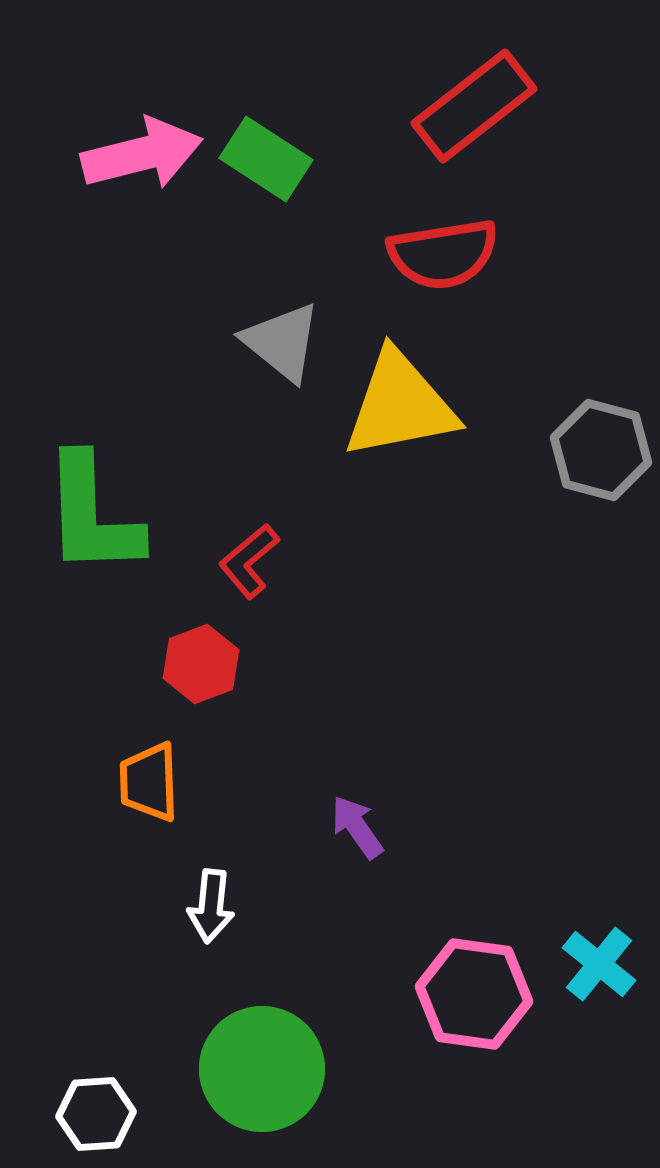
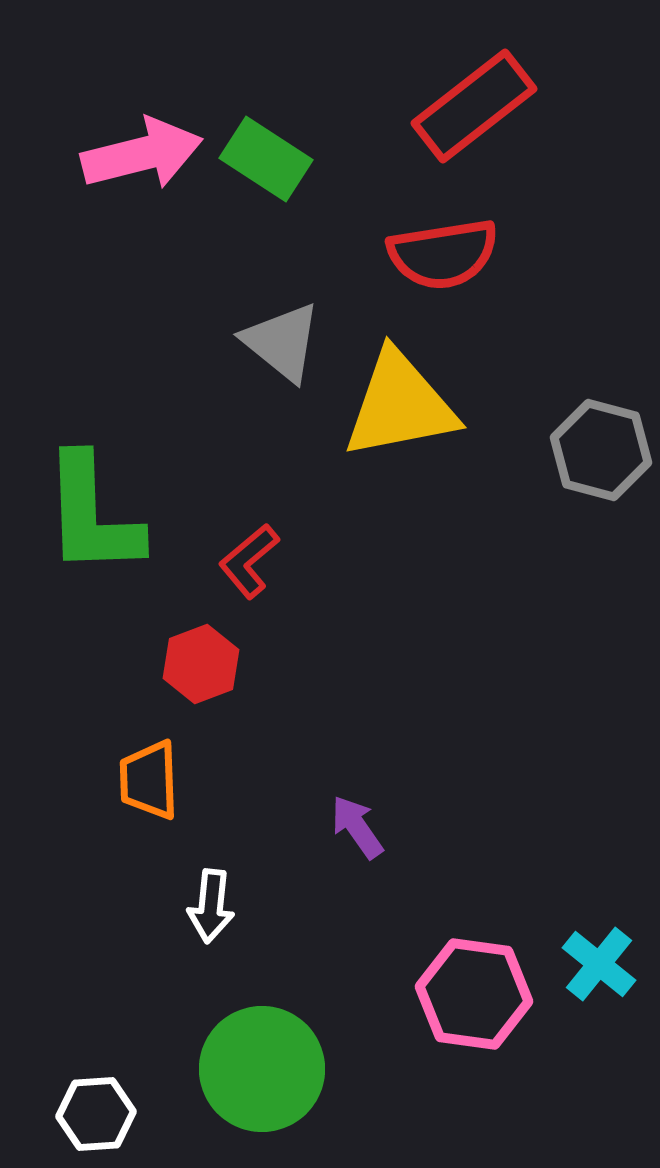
orange trapezoid: moved 2 px up
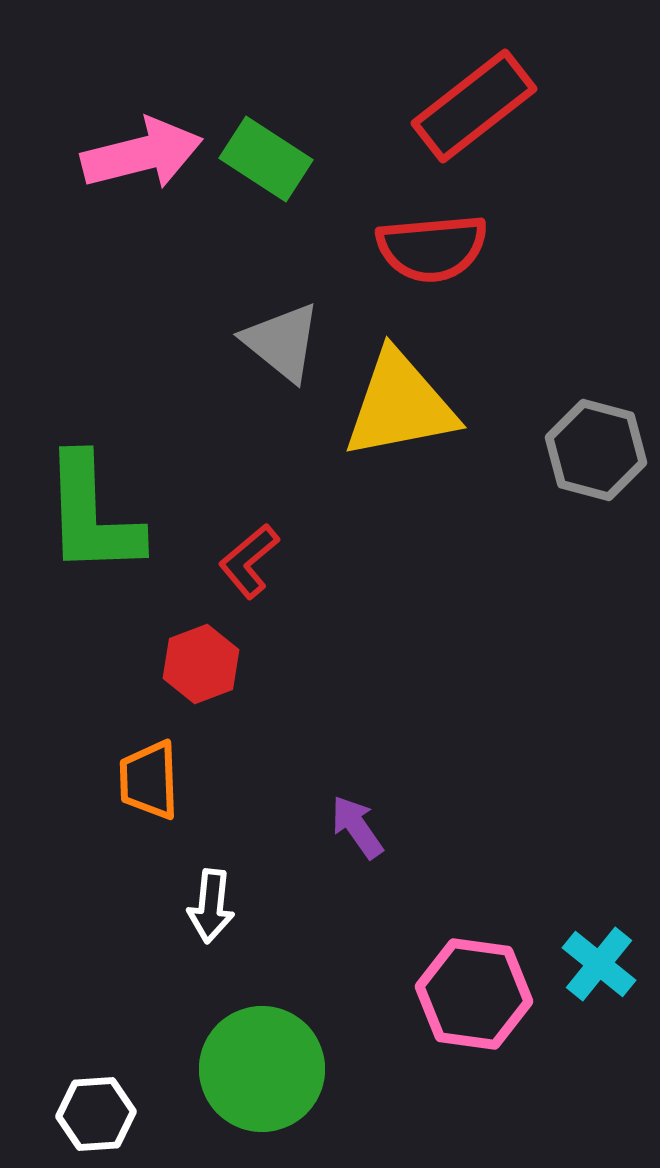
red semicircle: moved 11 px left, 6 px up; rotated 4 degrees clockwise
gray hexagon: moved 5 px left
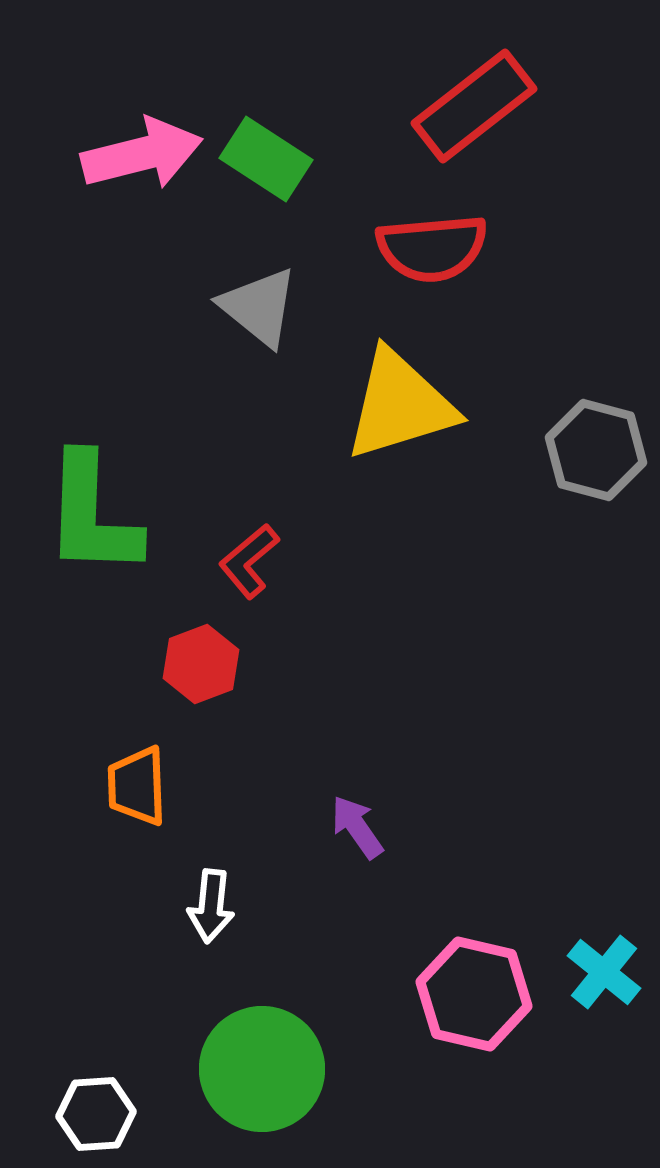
gray triangle: moved 23 px left, 35 px up
yellow triangle: rotated 6 degrees counterclockwise
green L-shape: rotated 4 degrees clockwise
orange trapezoid: moved 12 px left, 6 px down
cyan cross: moved 5 px right, 8 px down
pink hexagon: rotated 5 degrees clockwise
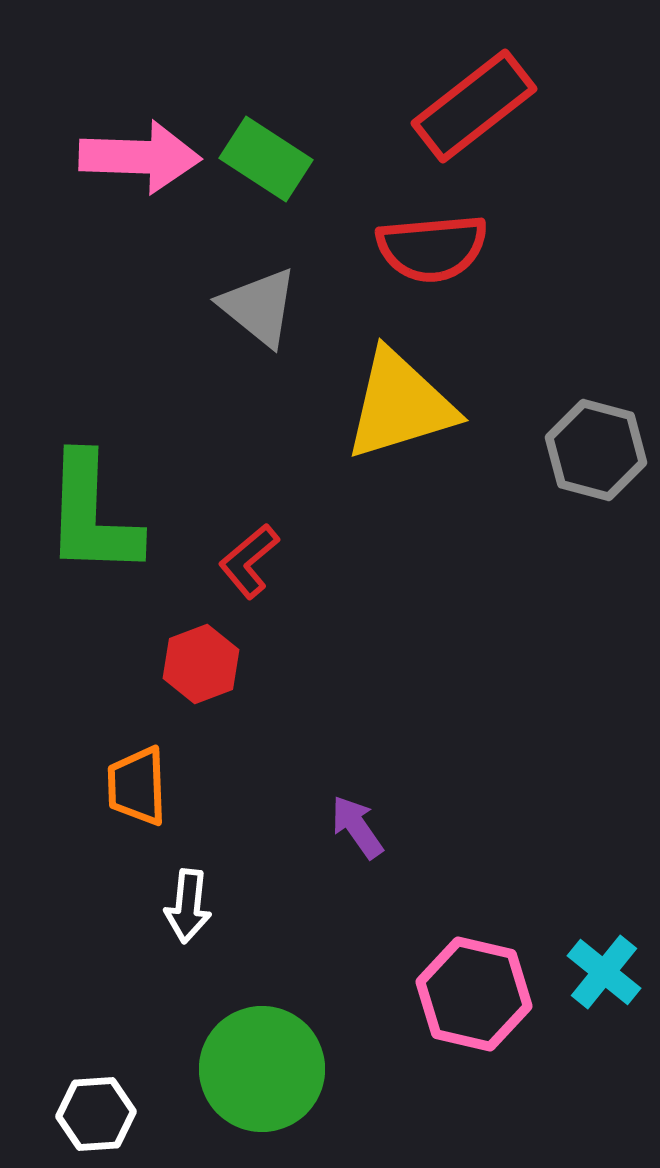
pink arrow: moved 2 px left, 3 px down; rotated 16 degrees clockwise
white arrow: moved 23 px left
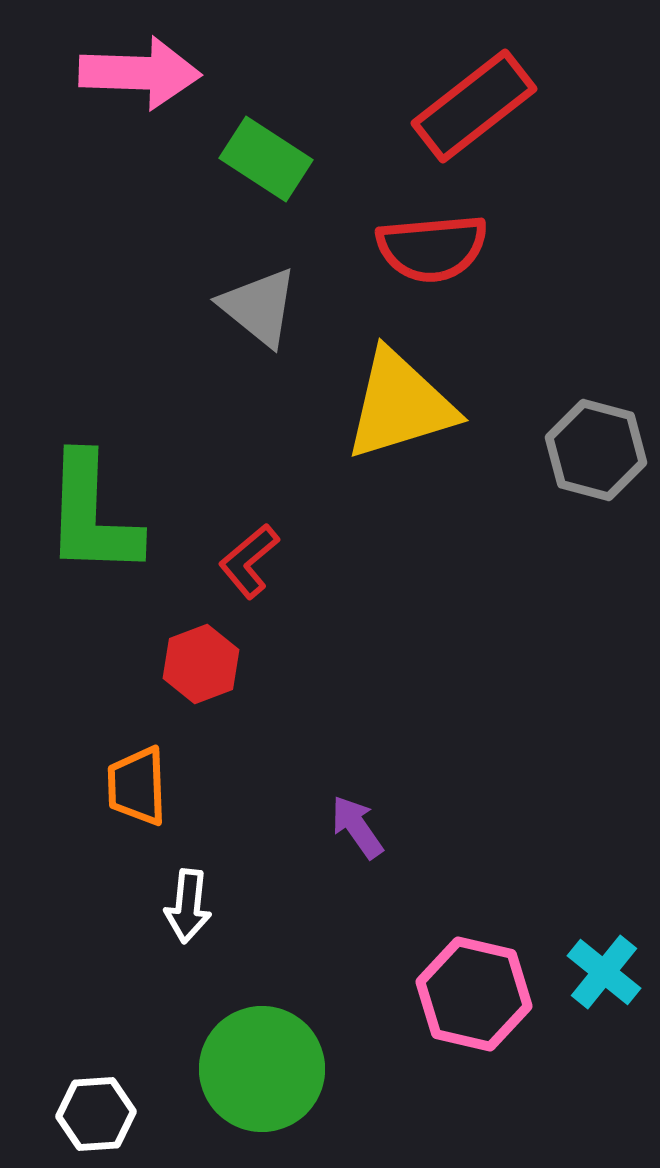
pink arrow: moved 84 px up
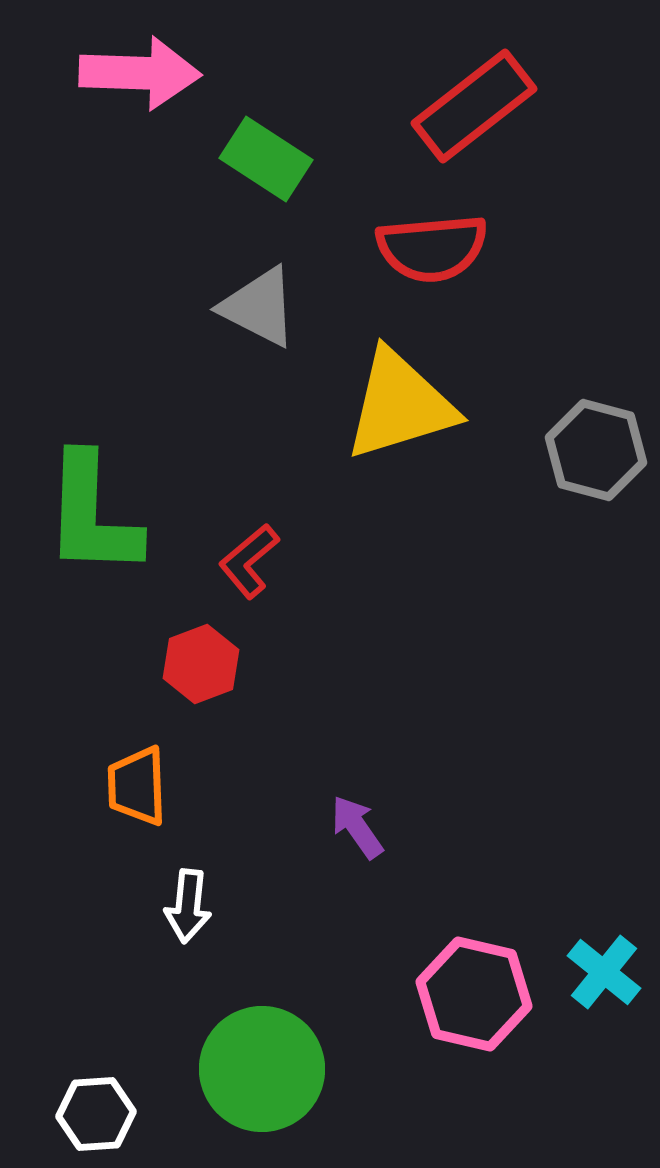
gray triangle: rotated 12 degrees counterclockwise
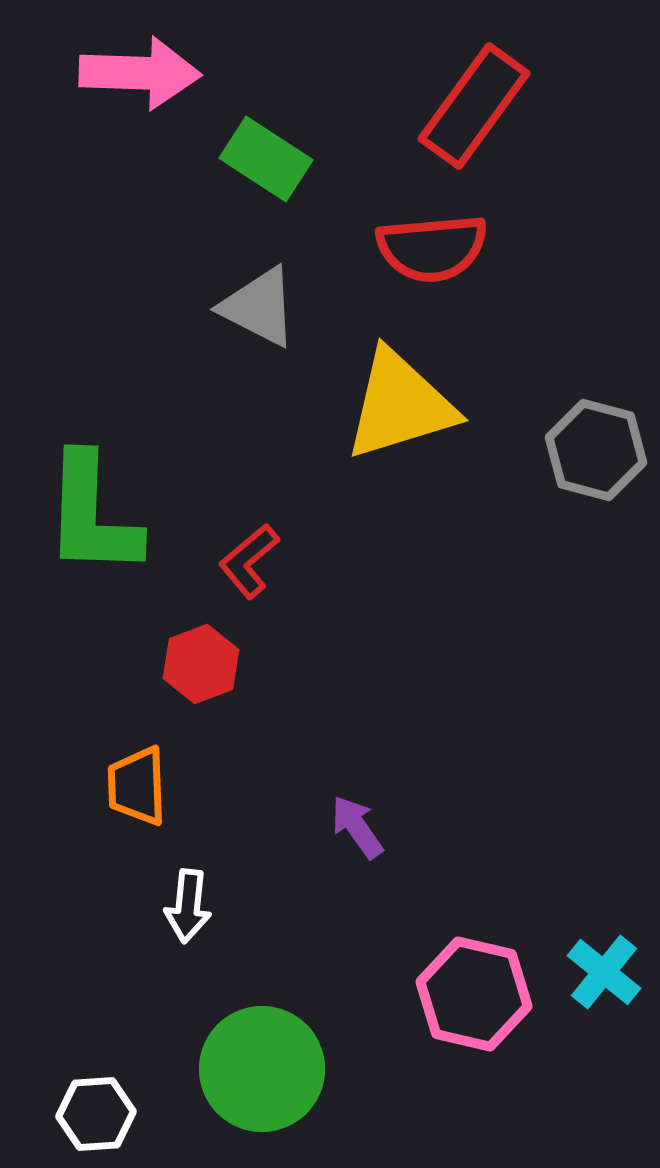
red rectangle: rotated 16 degrees counterclockwise
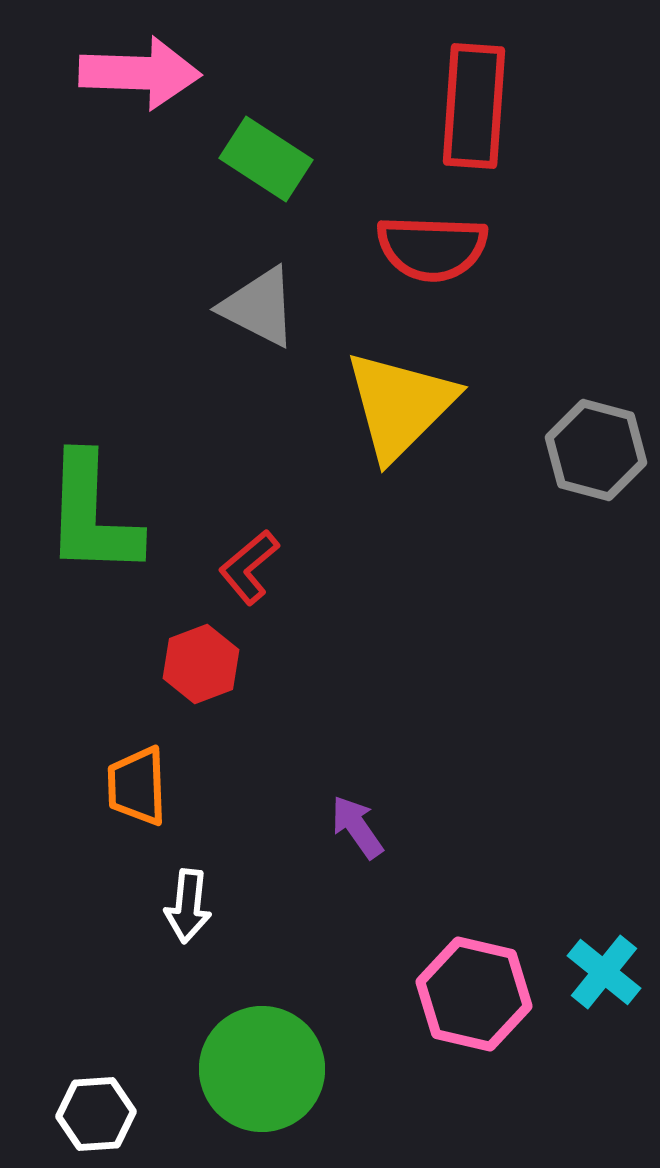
red rectangle: rotated 32 degrees counterclockwise
red semicircle: rotated 7 degrees clockwise
yellow triangle: rotated 28 degrees counterclockwise
red L-shape: moved 6 px down
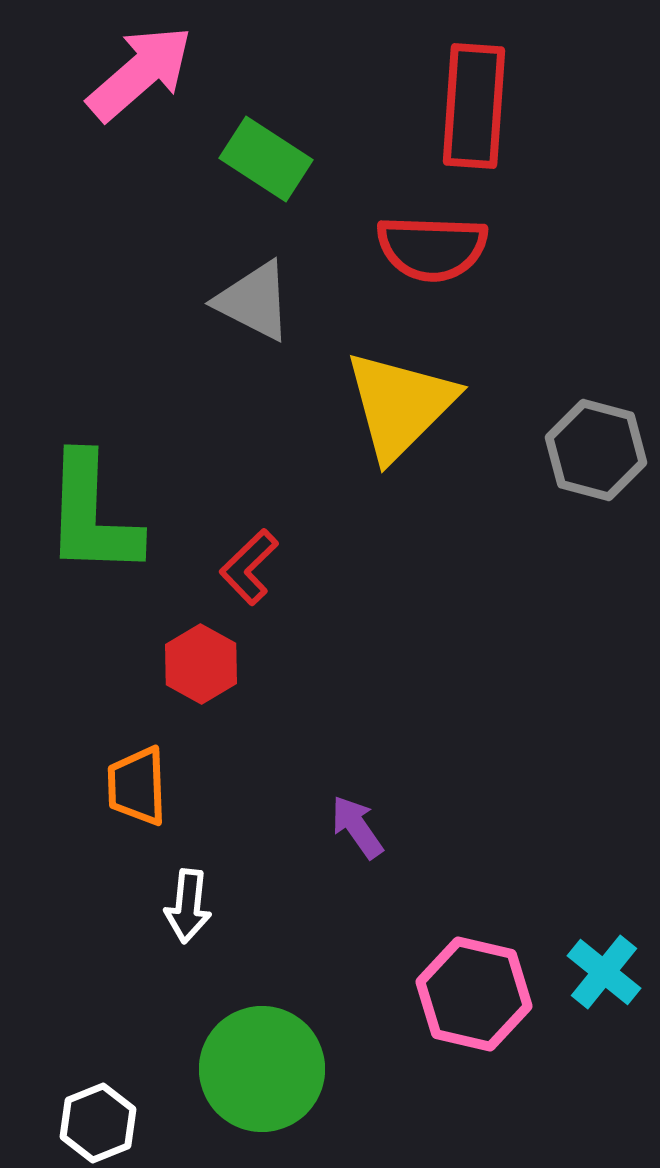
pink arrow: rotated 43 degrees counterclockwise
gray triangle: moved 5 px left, 6 px up
red L-shape: rotated 4 degrees counterclockwise
red hexagon: rotated 10 degrees counterclockwise
white hexagon: moved 2 px right, 9 px down; rotated 18 degrees counterclockwise
